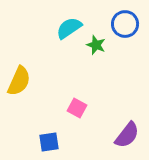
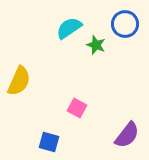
blue square: rotated 25 degrees clockwise
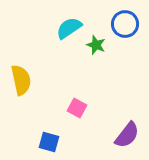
yellow semicircle: moved 2 px right, 1 px up; rotated 36 degrees counterclockwise
